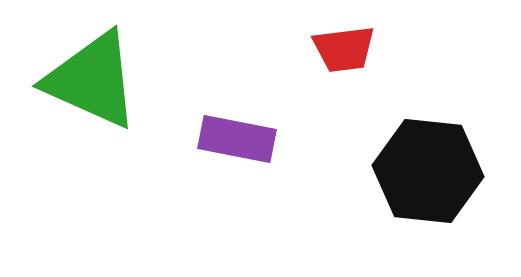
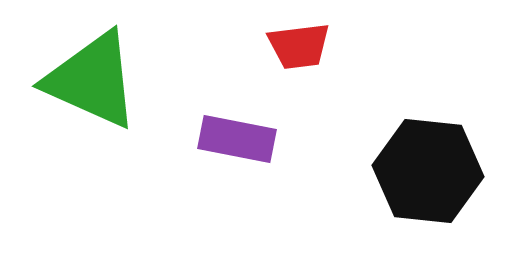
red trapezoid: moved 45 px left, 3 px up
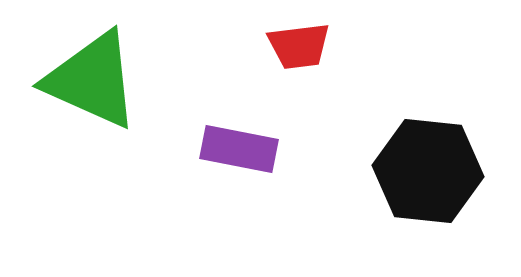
purple rectangle: moved 2 px right, 10 px down
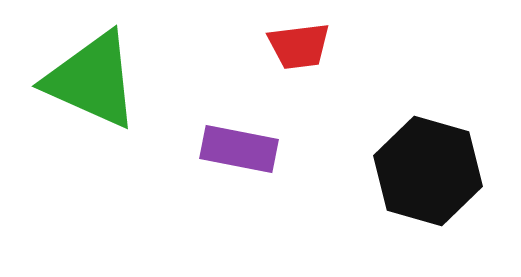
black hexagon: rotated 10 degrees clockwise
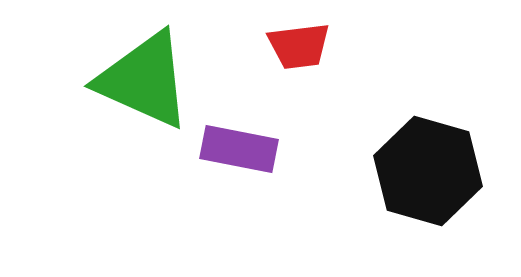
green triangle: moved 52 px right
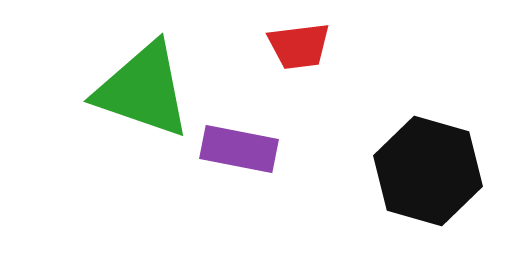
green triangle: moved 1 px left, 10 px down; rotated 5 degrees counterclockwise
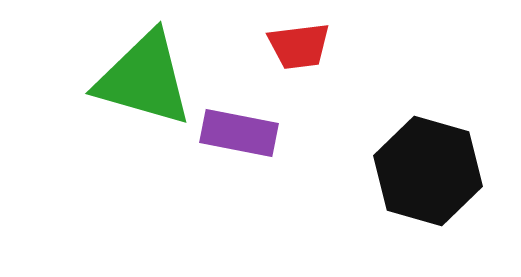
green triangle: moved 1 px right, 11 px up; rotated 3 degrees counterclockwise
purple rectangle: moved 16 px up
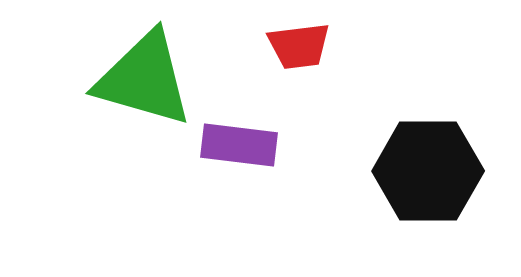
purple rectangle: moved 12 px down; rotated 4 degrees counterclockwise
black hexagon: rotated 16 degrees counterclockwise
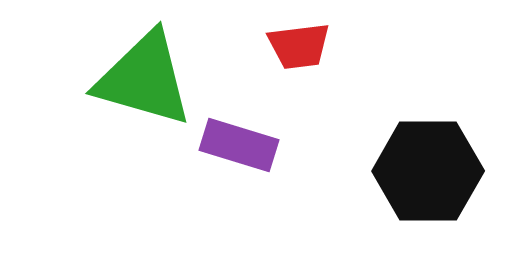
purple rectangle: rotated 10 degrees clockwise
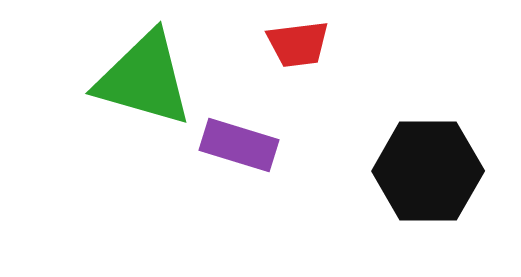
red trapezoid: moved 1 px left, 2 px up
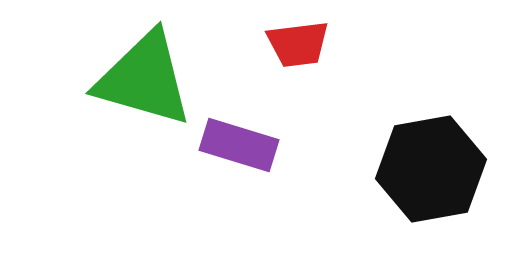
black hexagon: moved 3 px right, 2 px up; rotated 10 degrees counterclockwise
